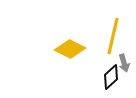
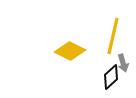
yellow diamond: moved 2 px down
gray arrow: moved 1 px left
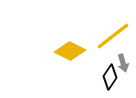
yellow line: rotated 39 degrees clockwise
black diamond: moved 1 px left; rotated 15 degrees counterclockwise
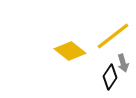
yellow diamond: rotated 12 degrees clockwise
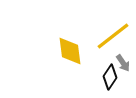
yellow diamond: rotated 44 degrees clockwise
gray arrow: rotated 18 degrees counterclockwise
